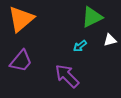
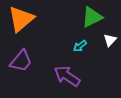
white triangle: rotated 32 degrees counterclockwise
purple arrow: rotated 12 degrees counterclockwise
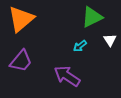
white triangle: rotated 16 degrees counterclockwise
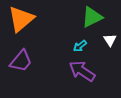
purple arrow: moved 15 px right, 5 px up
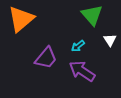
green triangle: moved 2 px up; rotated 45 degrees counterclockwise
cyan arrow: moved 2 px left
purple trapezoid: moved 25 px right, 3 px up
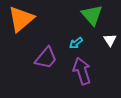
cyan arrow: moved 2 px left, 3 px up
purple arrow: rotated 40 degrees clockwise
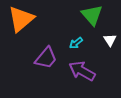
purple arrow: rotated 44 degrees counterclockwise
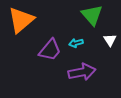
orange triangle: moved 1 px down
cyan arrow: rotated 24 degrees clockwise
purple trapezoid: moved 4 px right, 8 px up
purple arrow: moved 1 px down; rotated 140 degrees clockwise
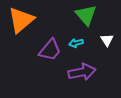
green triangle: moved 6 px left
white triangle: moved 3 px left
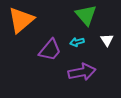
cyan arrow: moved 1 px right, 1 px up
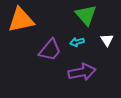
orange triangle: rotated 28 degrees clockwise
